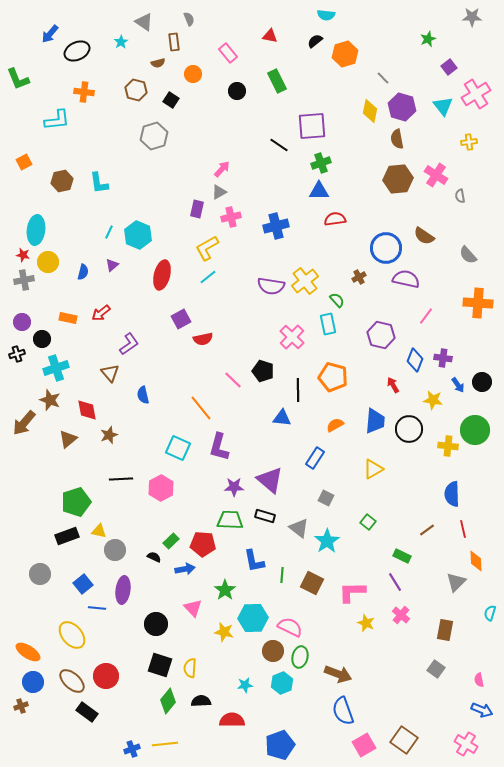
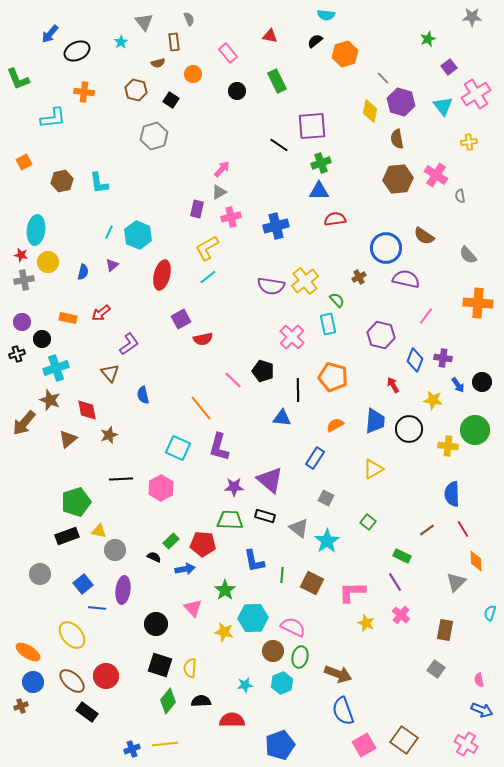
gray triangle at (144, 22): rotated 18 degrees clockwise
purple hexagon at (402, 107): moved 1 px left, 5 px up
cyan L-shape at (57, 120): moved 4 px left, 2 px up
red star at (23, 255): moved 2 px left
red line at (463, 529): rotated 18 degrees counterclockwise
pink semicircle at (290, 627): moved 3 px right
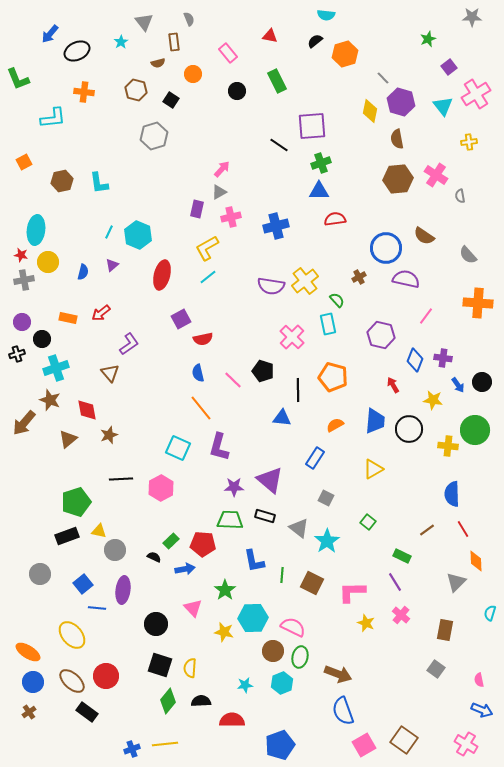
blue semicircle at (143, 395): moved 55 px right, 22 px up
brown cross at (21, 706): moved 8 px right, 6 px down; rotated 16 degrees counterclockwise
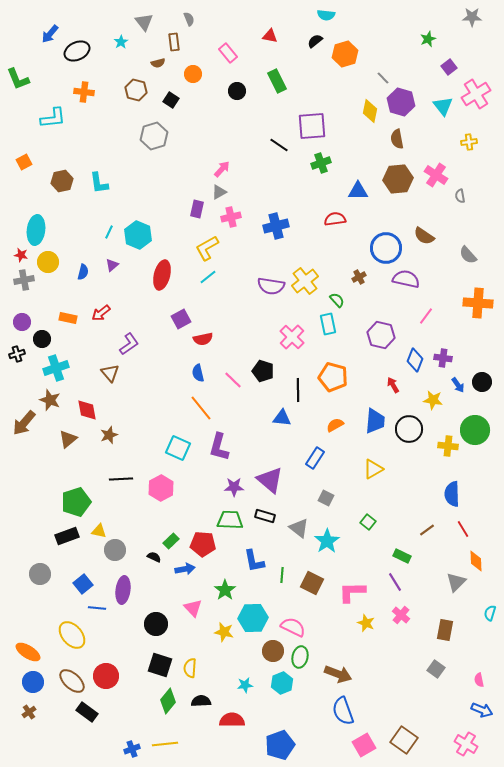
blue triangle at (319, 191): moved 39 px right
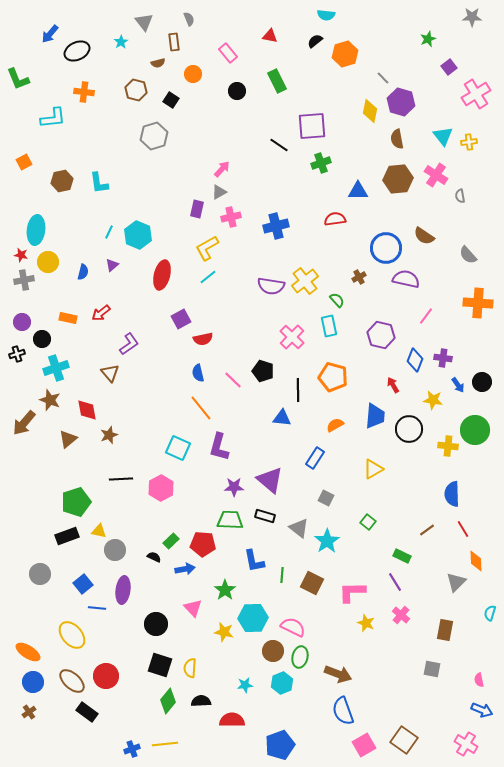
cyan triangle at (443, 106): moved 30 px down
cyan rectangle at (328, 324): moved 1 px right, 2 px down
blue trapezoid at (375, 421): moved 5 px up
gray square at (436, 669): moved 4 px left; rotated 24 degrees counterclockwise
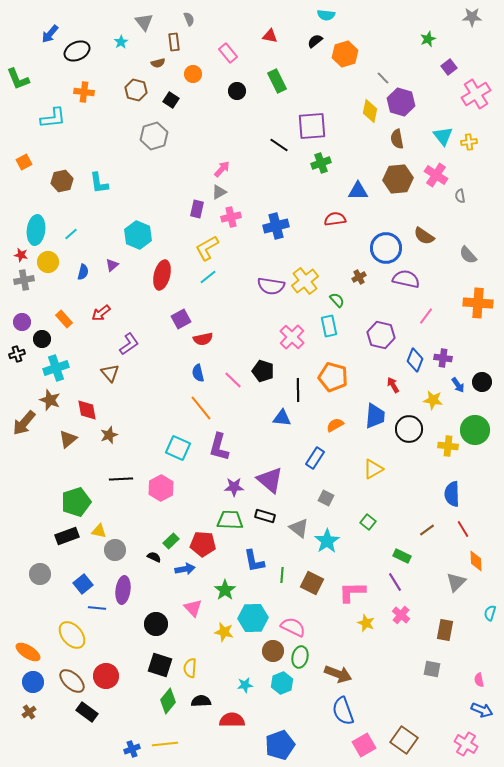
cyan line at (109, 232): moved 38 px left, 2 px down; rotated 24 degrees clockwise
orange rectangle at (68, 318): moved 4 px left, 1 px down; rotated 36 degrees clockwise
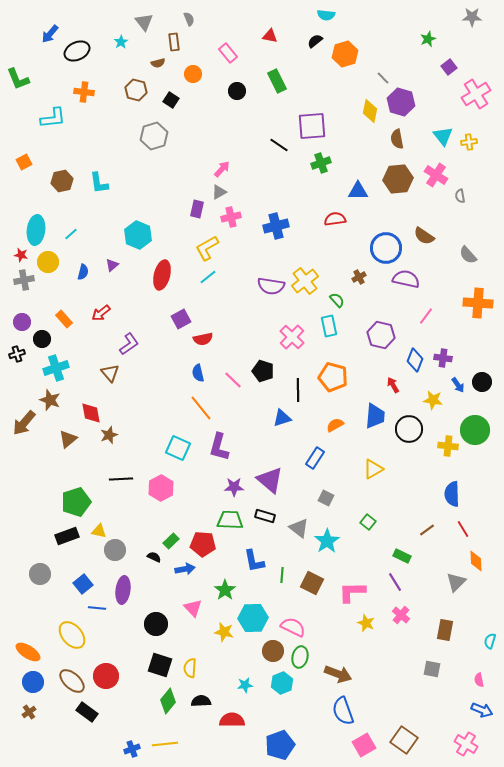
red diamond at (87, 410): moved 4 px right, 3 px down
blue triangle at (282, 418): rotated 24 degrees counterclockwise
cyan semicircle at (490, 613): moved 28 px down
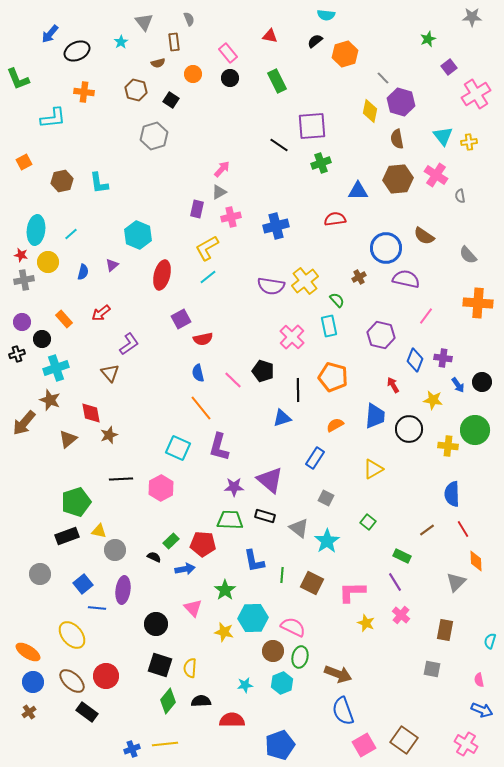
black circle at (237, 91): moved 7 px left, 13 px up
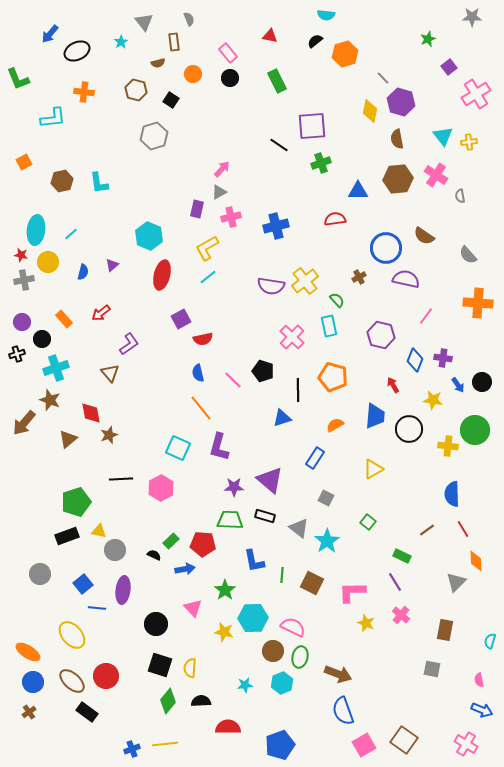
cyan hexagon at (138, 235): moved 11 px right, 1 px down
black semicircle at (154, 557): moved 2 px up
red semicircle at (232, 720): moved 4 px left, 7 px down
